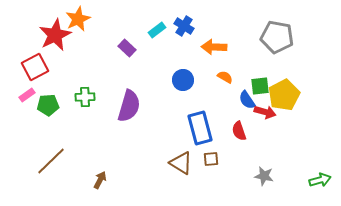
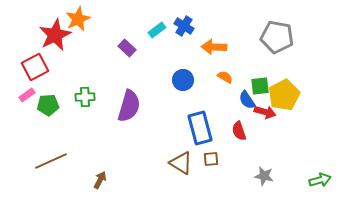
brown line: rotated 20 degrees clockwise
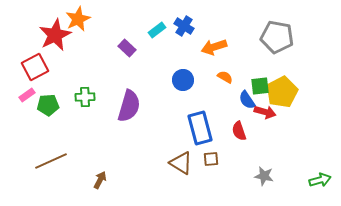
orange arrow: rotated 20 degrees counterclockwise
yellow pentagon: moved 2 px left, 3 px up
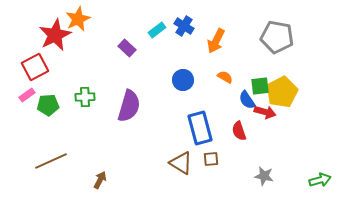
orange arrow: moved 2 px right, 6 px up; rotated 45 degrees counterclockwise
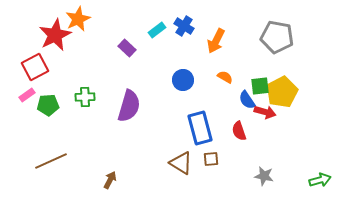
brown arrow: moved 10 px right
